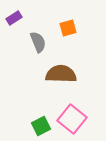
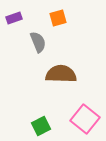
purple rectangle: rotated 14 degrees clockwise
orange square: moved 10 px left, 10 px up
pink square: moved 13 px right
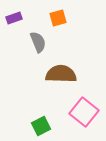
pink square: moved 1 px left, 7 px up
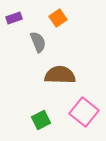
orange square: rotated 18 degrees counterclockwise
brown semicircle: moved 1 px left, 1 px down
green square: moved 6 px up
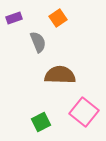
green square: moved 2 px down
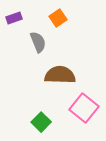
pink square: moved 4 px up
green square: rotated 18 degrees counterclockwise
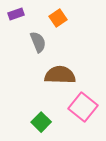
purple rectangle: moved 2 px right, 4 px up
pink square: moved 1 px left, 1 px up
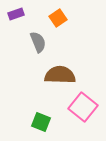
green square: rotated 24 degrees counterclockwise
